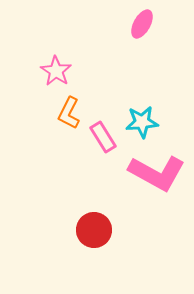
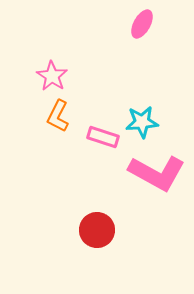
pink star: moved 4 px left, 5 px down
orange L-shape: moved 11 px left, 3 px down
pink rectangle: rotated 40 degrees counterclockwise
red circle: moved 3 px right
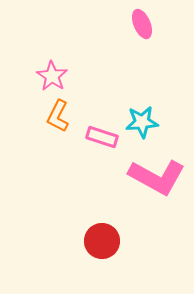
pink ellipse: rotated 52 degrees counterclockwise
pink rectangle: moved 1 px left
pink L-shape: moved 4 px down
red circle: moved 5 px right, 11 px down
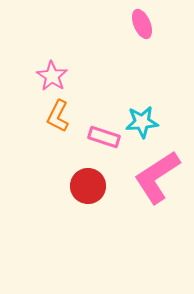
pink rectangle: moved 2 px right
pink L-shape: rotated 118 degrees clockwise
red circle: moved 14 px left, 55 px up
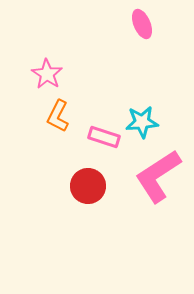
pink star: moved 5 px left, 2 px up
pink L-shape: moved 1 px right, 1 px up
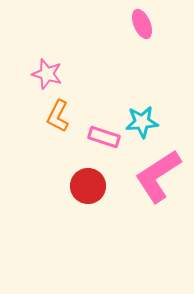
pink star: rotated 16 degrees counterclockwise
